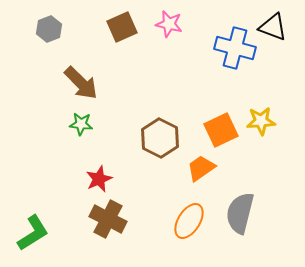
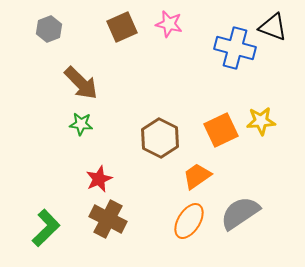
orange trapezoid: moved 4 px left, 8 px down
gray semicircle: rotated 42 degrees clockwise
green L-shape: moved 13 px right, 5 px up; rotated 12 degrees counterclockwise
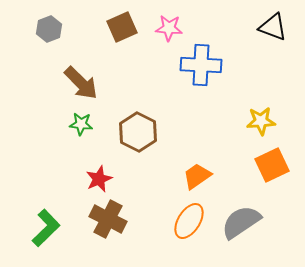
pink star: moved 4 px down; rotated 8 degrees counterclockwise
blue cross: moved 34 px left, 17 px down; rotated 12 degrees counterclockwise
orange square: moved 51 px right, 35 px down
brown hexagon: moved 22 px left, 6 px up
gray semicircle: moved 1 px right, 9 px down
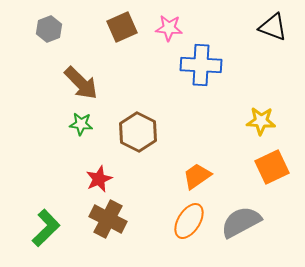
yellow star: rotated 8 degrees clockwise
orange square: moved 2 px down
gray semicircle: rotated 6 degrees clockwise
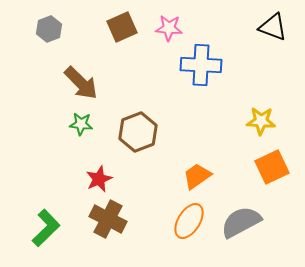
brown hexagon: rotated 12 degrees clockwise
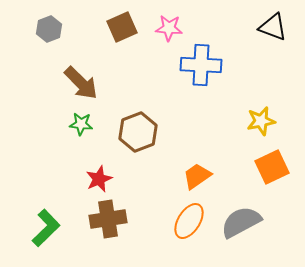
yellow star: rotated 16 degrees counterclockwise
brown cross: rotated 36 degrees counterclockwise
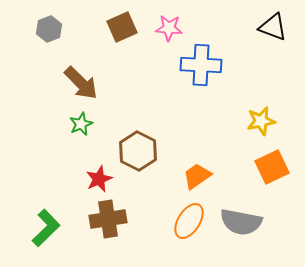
green star: rotated 30 degrees counterclockwise
brown hexagon: moved 19 px down; rotated 12 degrees counterclockwise
gray semicircle: rotated 141 degrees counterclockwise
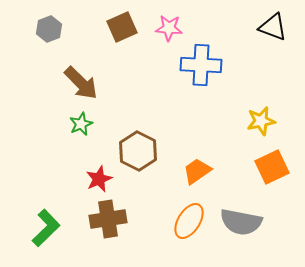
orange trapezoid: moved 5 px up
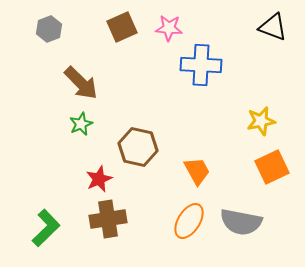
brown hexagon: moved 4 px up; rotated 15 degrees counterclockwise
orange trapezoid: rotated 96 degrees clockwise
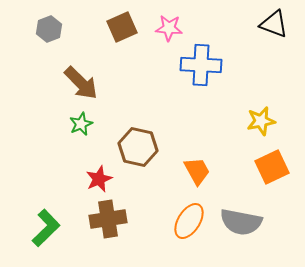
black triangle: moved 1 px right, 3 px up
